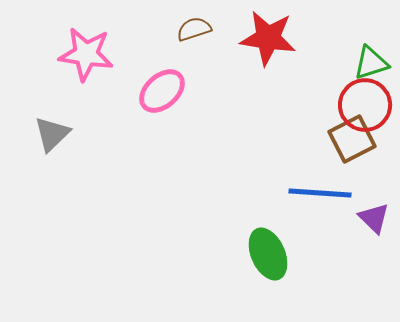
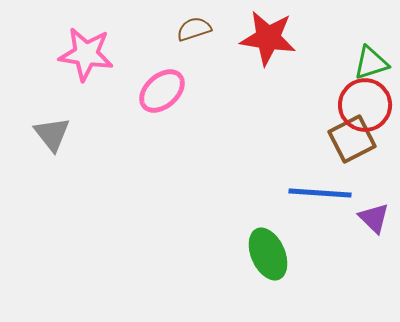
gray triangle: rotated 24 degrees counterclockwise
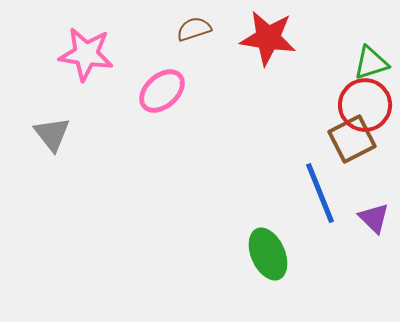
blue line: rotated 64 degrees clockwise
